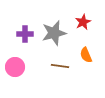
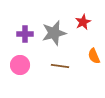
orange semicircle: moved 8 px right, 1 px down
pink circle: moved 5 px right, 2 px up
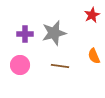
red star: moved 9 px right, 7 px up
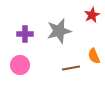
gray star: moved 5 px right, 2 px up
brown line: moved 11 px right, 2 px down; rotated 18 degrees counterclockwise
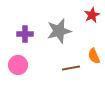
pink circle: moved 2 px left
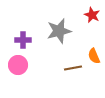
red star: rotated 21 degrees counterclockwise
purple cross: moved 2 px left, 6 px down
brown line: moved 2 px right
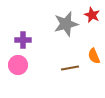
gray star: moved 7 px right, 7 px up
brown line: moved 3 px left
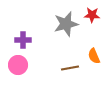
red star: rotated 21 degrees counterclockwise
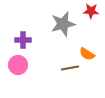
red star: moved 1 px left, 4 px up
gray star: moved 3 px left
orange semicircle: moved 7 px left, 2 px up; rotated 35 degrees counterclockwise
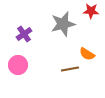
purple cross: moved 1 px right, 6 px up; rotated 35 degrees counterclockwise
brown line: moved 1 px down
